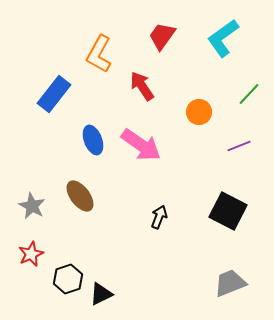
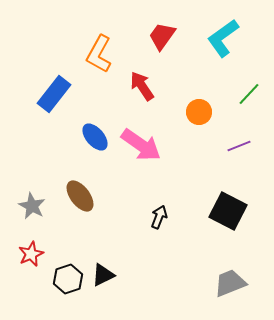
blue ellipse: moved 2 px right, 3 px up; rotated 20 degrees counterclockwise
black triangle: moved 2 px right, 19 px up
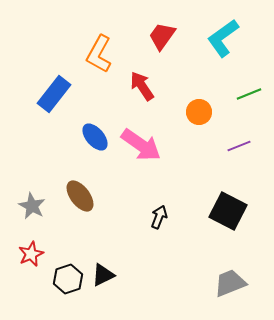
green line: rotated 25 degrees clockwise
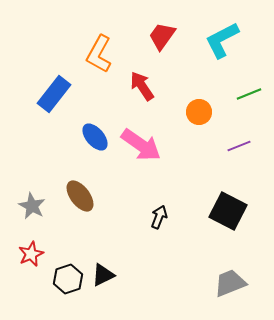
cyan L-shape: moved 1 px left, 2 px down; rotated 9 degrees clockwise
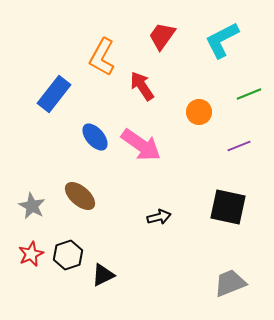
orange L-shape: moved 3 px right, 3 px down
brown ellipse: rotated 12 degrees counterclockwise
black square: moved 4 px up; rotated 15 degrees counterclockwise
black arrow: rotated 55 degrees clockwise
black hexagon: moved 24 px up
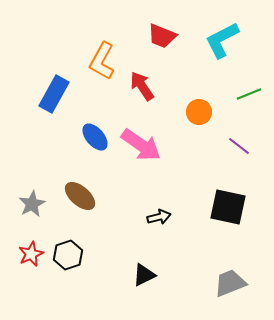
red trapezoid: rotated 104 degrees counterclockwise
orange L-shape: moved 4 px down
blue rectangle: rotated 9 degrees counterclockwise
purple line: rotated 60 degrees clockwise
gray star: moved 2 px up; rotated 16 degrees clockwise
black triangle: moved 41 px right
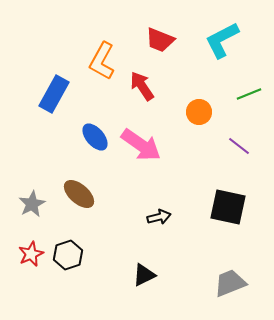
red trapezoid: moved 2 px left, 4 px down
brown ellipse: moved 1 px left, 2 px up
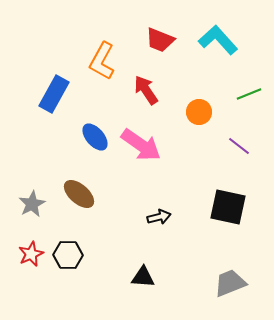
cyan L-shape: moved 4 px left; rotated 75 degrees clockwise
red arrow: moved 4 px right, 4 px down
black hexagon: rotated 20 degrees clockwise
black triangle: moved 1 px left, 2 px down; rotated 30 degrees clockwise
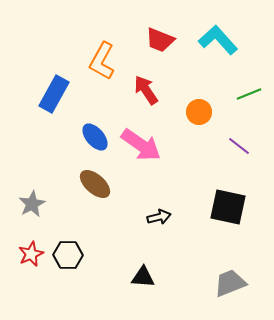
brown ellipse: moved 16 px right, 10 px up
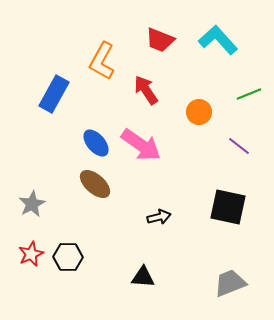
blue ellipse: moved 1 px right, 6 px down
black hexagon: moved 2 px down
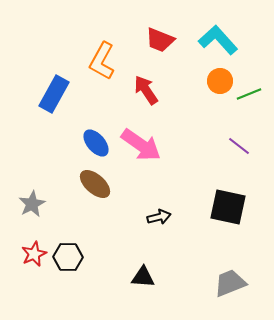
orange circle: moved 21 px right, 31 px up
red star: moved 3 px right
